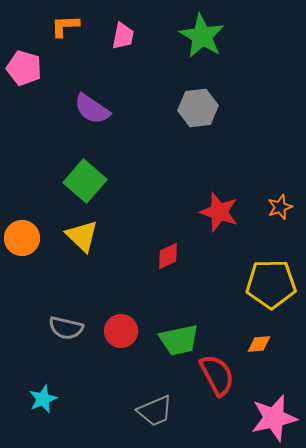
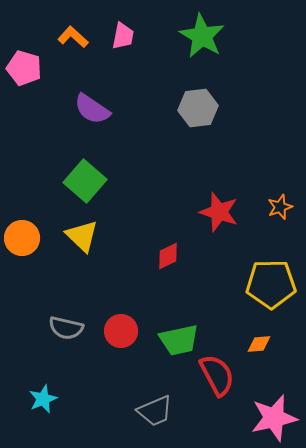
orange L-shape: moved 8 px right, 11 px down; rotated 44 degrees clockwise
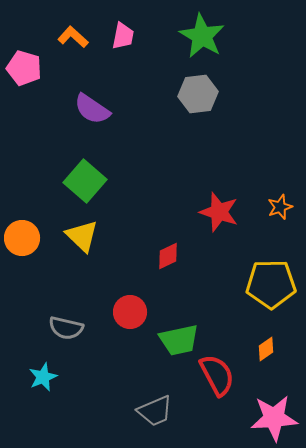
gray hexagon: moved 14 px up
red circle: moved 9 px right, 19 px up
orange diamond: moved 7 px right, 5 px down; rotated 30 degrees counterclockwise
cyan star: moved 22 px up
pink star: rotated 9 degrees clockwise
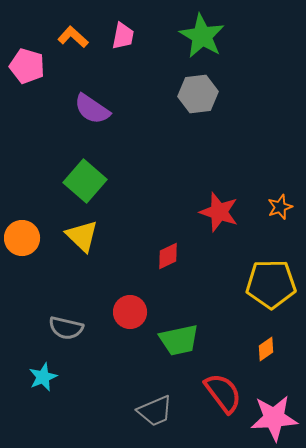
pink pentagon: moved 3 px right, 2 px up
red semicircle: moved 6 px right, 18 px down; rotated 9 degrees counterclockwise
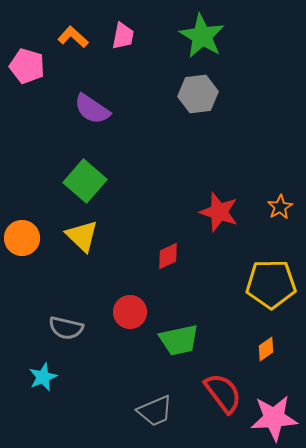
orange star: rotated 10 degrees counterclockwise
